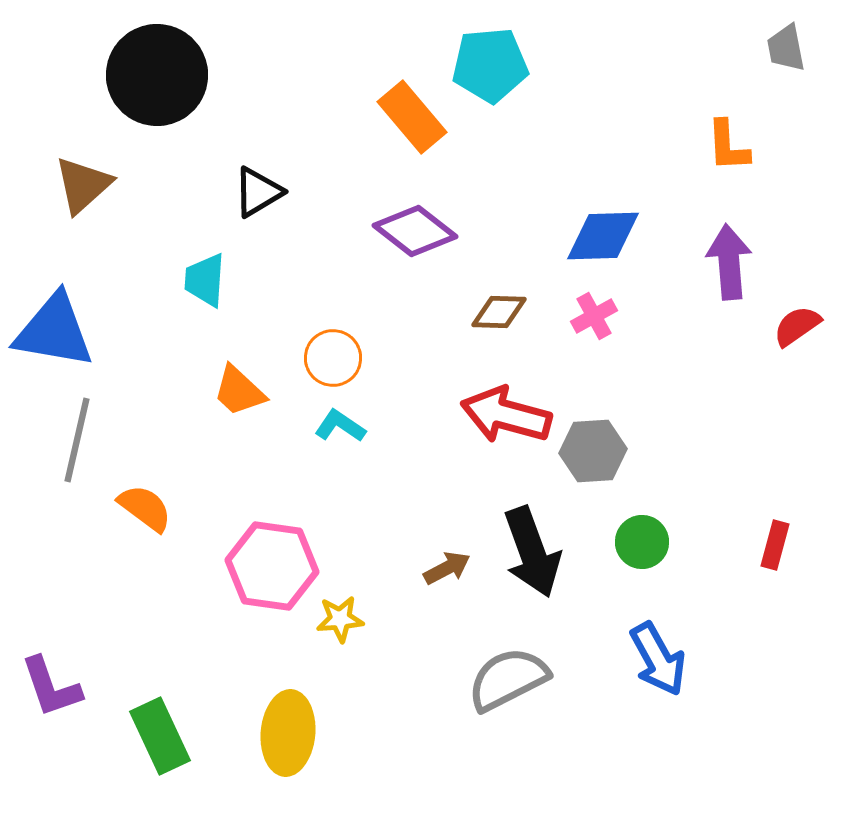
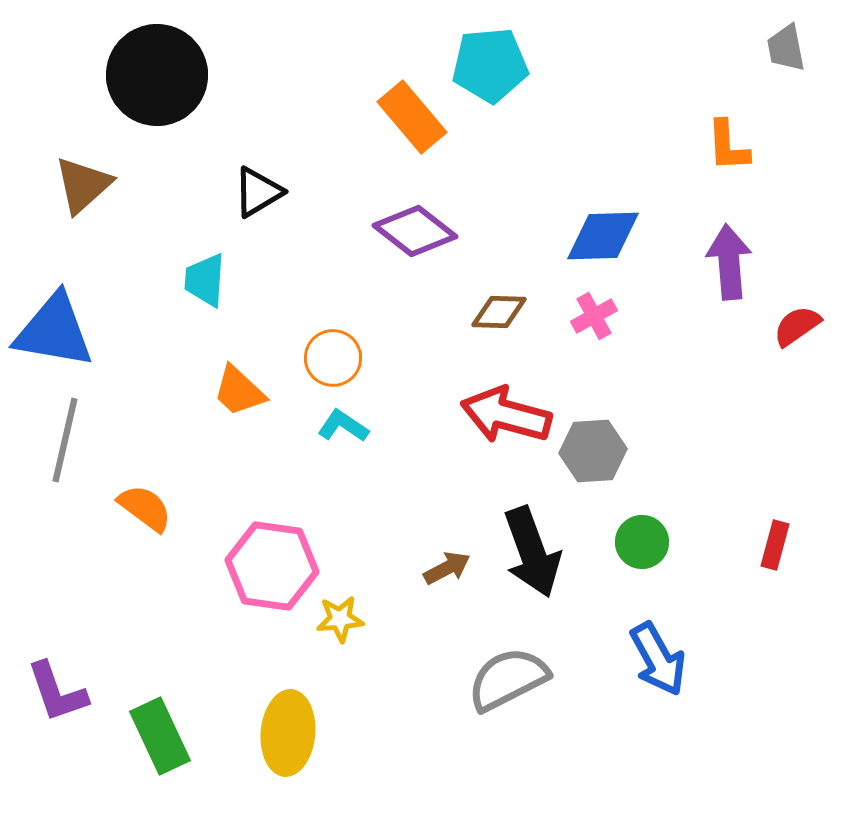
cyan L-shape: moved 3 px right
gray line: moved 12 px left
purple L-shape: moved 6 px right, 5 px down
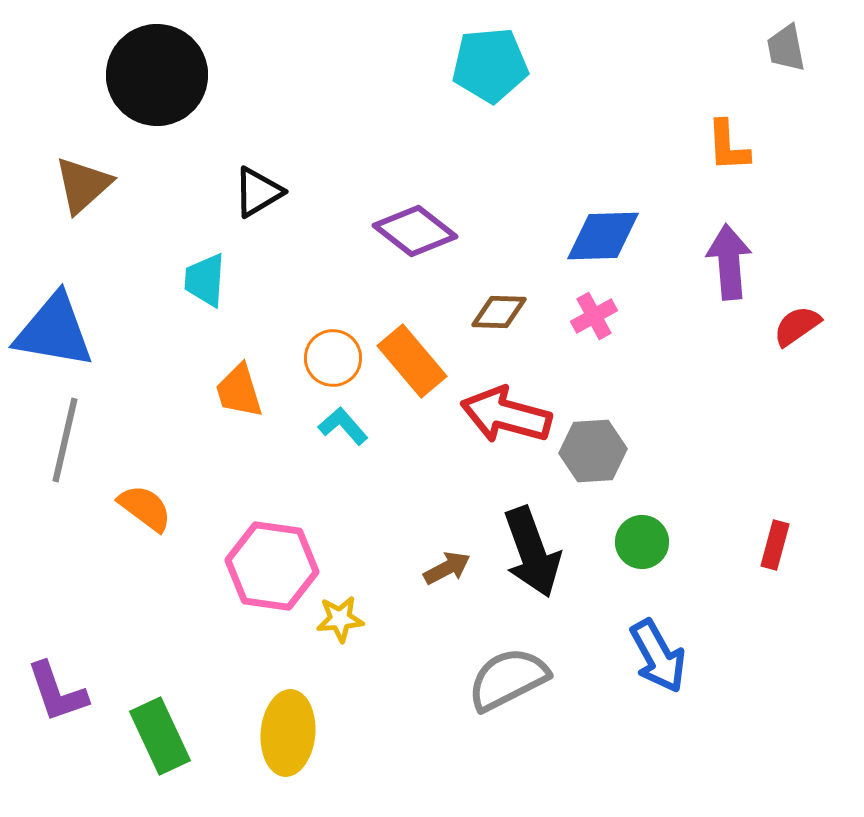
orange rectangle: moved 244 px down
orange trapezoid: rotated 30 degrees clockwise
cyan L-shape: rotated 15 degrees clockwise
blue arrow: moved 3 px up
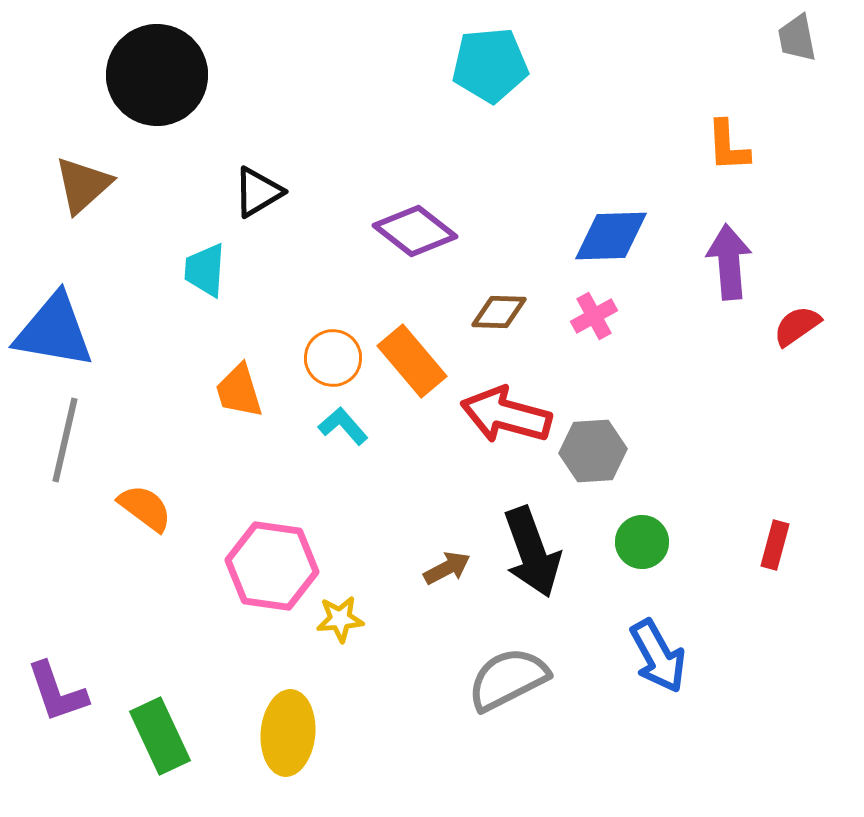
gray trapezoid: moved 11 px right, 10 px up
blue diamond: moved 8 px right
cyan trapezoid: moved 10 px up
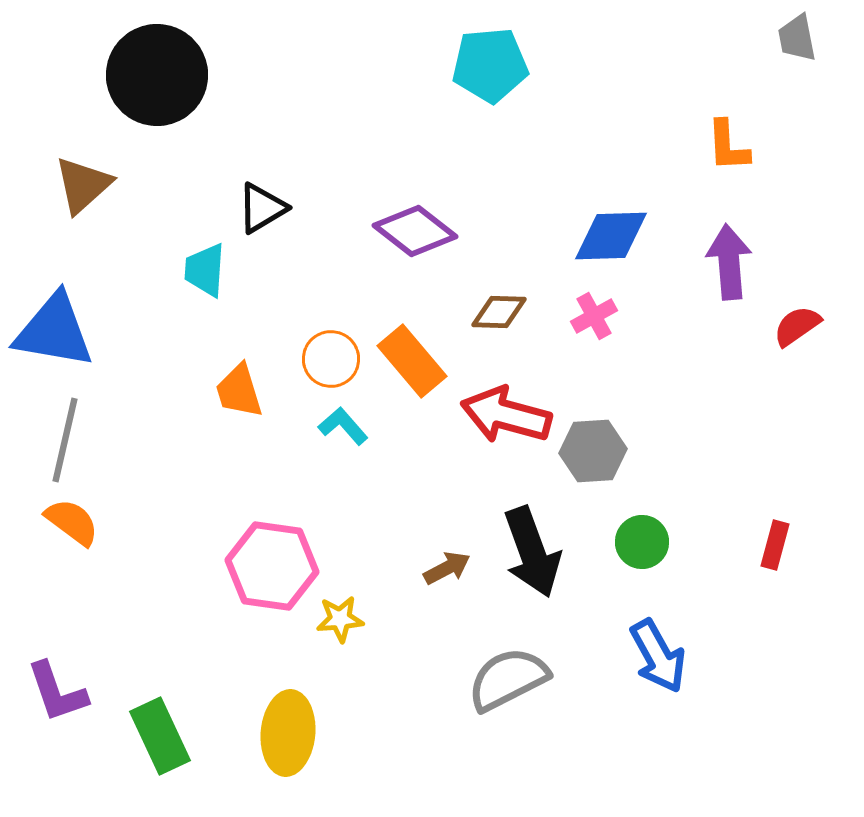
black triangle: moved 4 px right, 16 px down
orange circle: moved 2 px left, 1 px down
orange semicircle: moved 73 px left, 14 px down
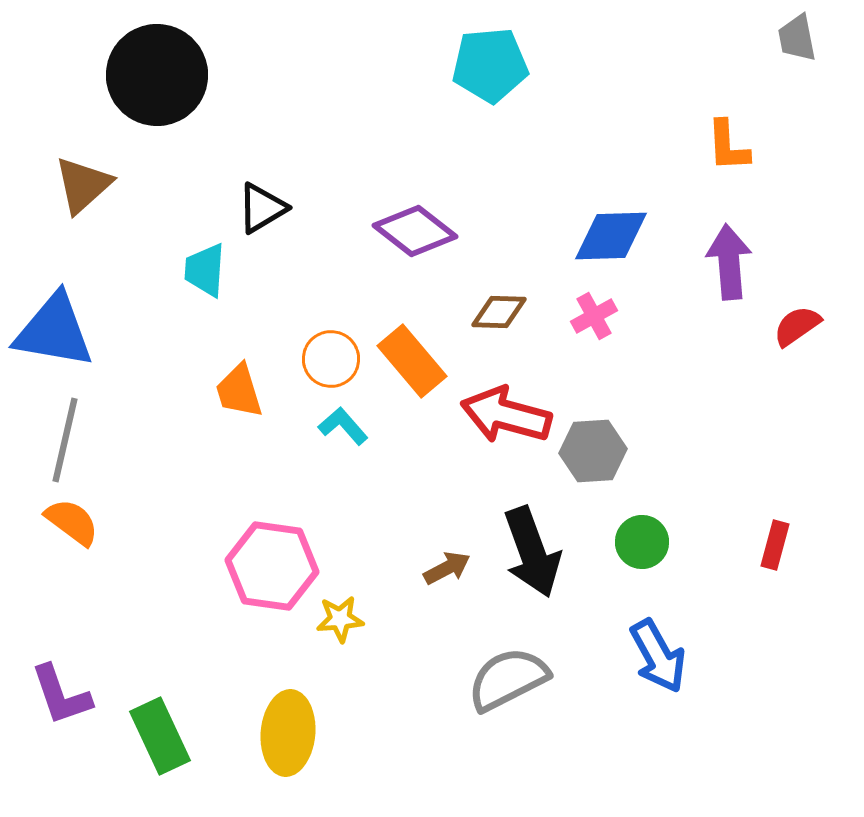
purple L-shape: moved 4 px right, 3 px down
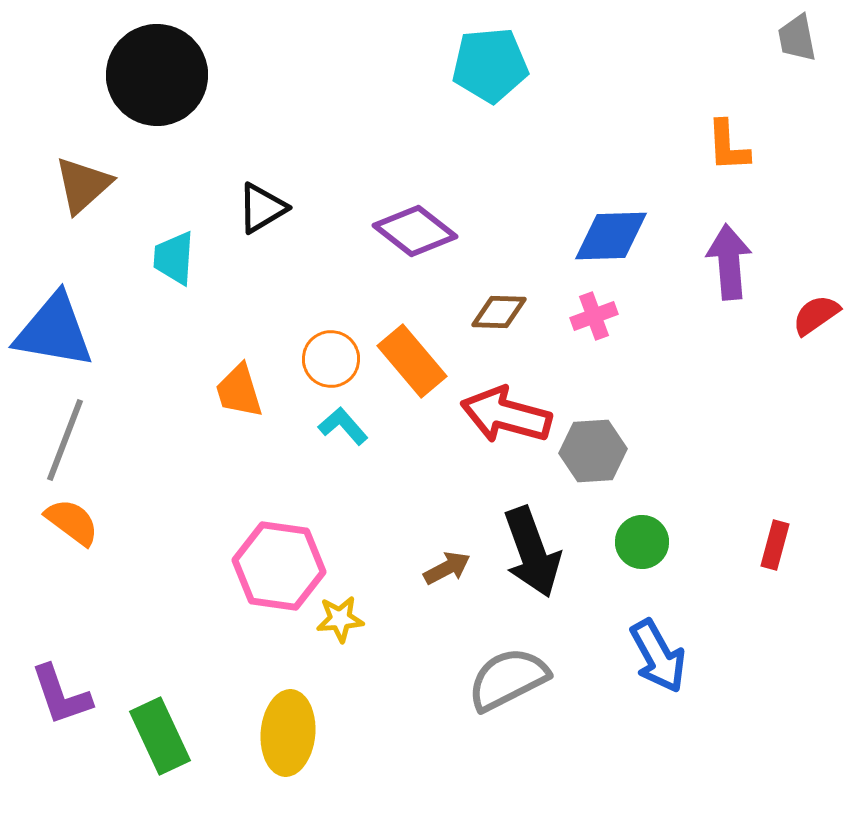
cyan trapezoid: moved 31 px left, 12 px up
pink cross: rotated 9 degrees clockwise
red semicircle: moved 19 px right, 11 px up
gray line: rotated 8 degrees clockwise
pink hexagon: moved 7 px right
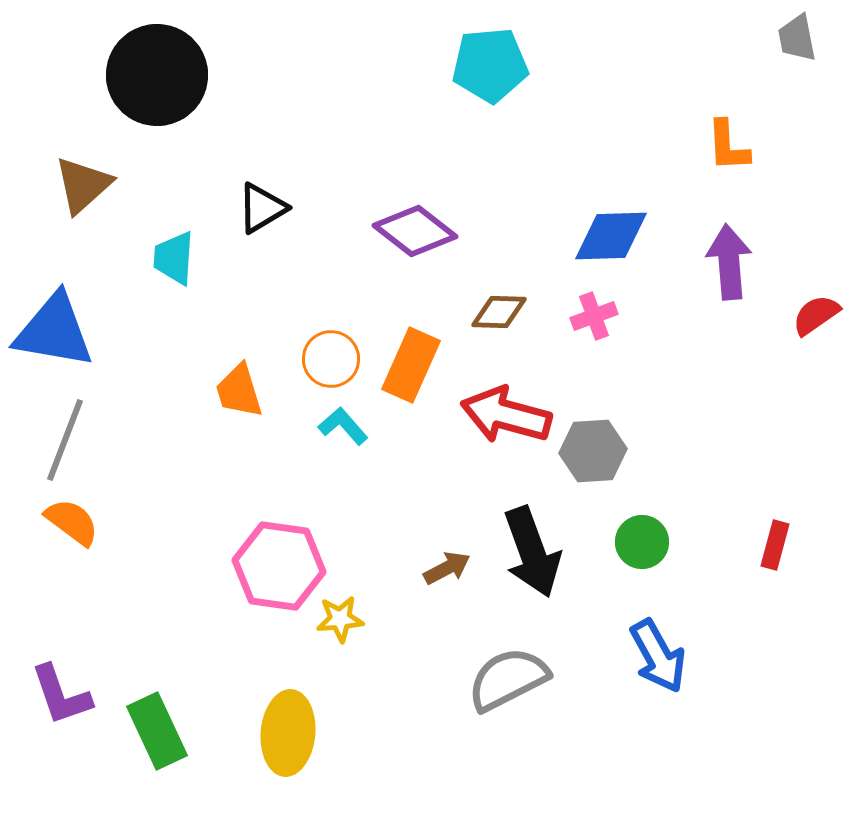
orange rectangle: moved 1 px left, 4 px down; rotated 64 degrees clockwise
green rectangle: moved 3 px left, 5 px up
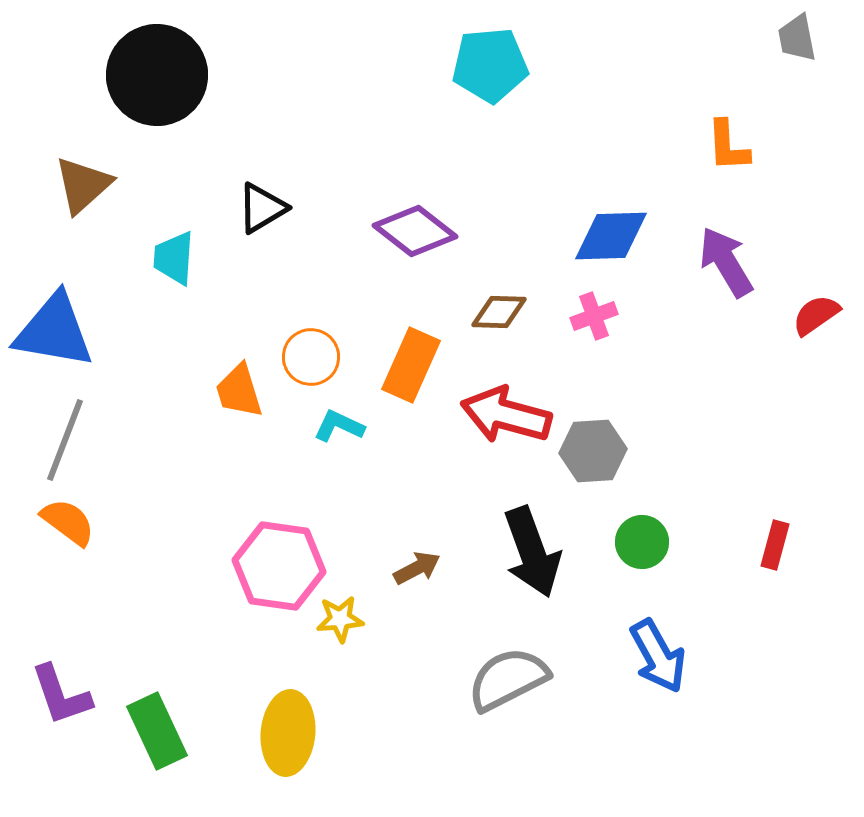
purple arrow: moved 3 px left; rotated 26 degrees counterclockwise
orange circle: moved 20 px left, 2 px up
cyan L-shape: moved 4 px left; rotated 24 degrees counterclockwise
orange semicircle: moved 4 px left
brown arrow: moved 30 px left
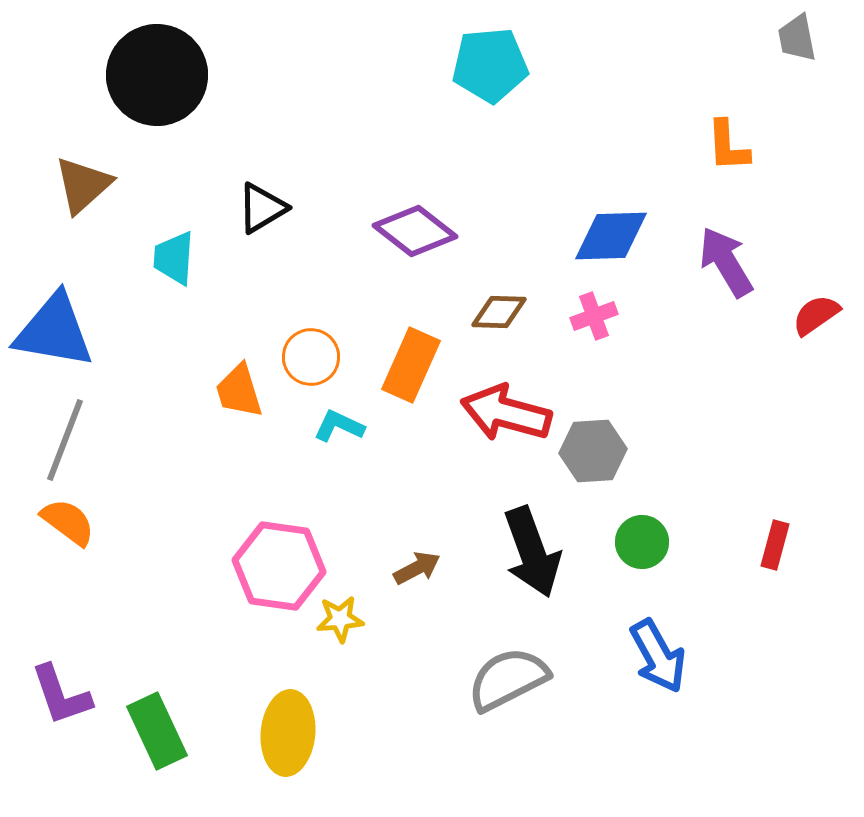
red arrow: moved 2 px up
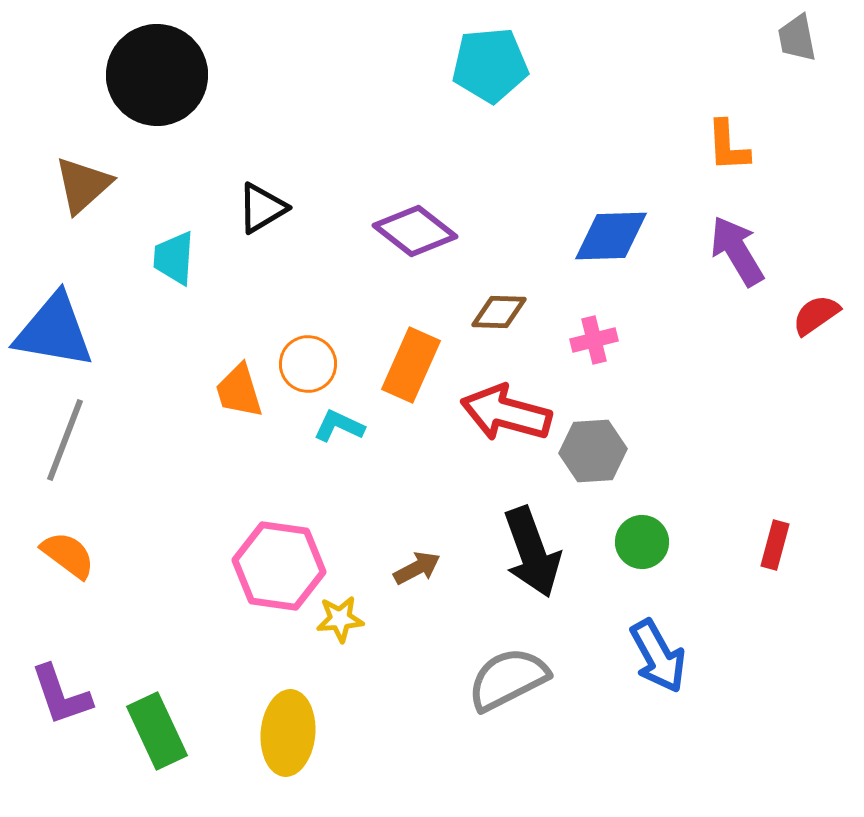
purple arrow: moved 11 px right, 11 px up
pink cross: moved 24 px down; rotated 6 degrees clockwise
orange circle: moved 3 px left, 7 px down
orange semicircle: moved 33 px down
